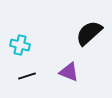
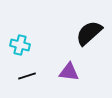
purple triangle: rotated 15 degrees counterclockwise
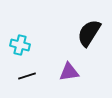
black semicircle: rotated 16 degrees counterclockwise
purple triangle: rotated 15 degrees counterclockwise
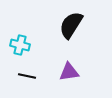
black semicircle: moved 18 px left, 8 px up
black line: rotated 30 degrees clockwise
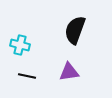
black semicircle: moved 4 px right, 5 px down; rotated 12 degrees counterclockwise
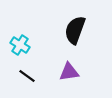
cyan cross: rotated 18 degrees clockwise
black line: rotated 24 degrees clockwise
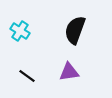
cyan cross: moved 14 px up
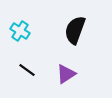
purple triangle: moved 3 px left, 2 px down; rotated 25 degrees counterclockwise
black line: moved 6 px up
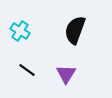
purple triangle: rotated 25 degrees counterclockwise
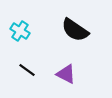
black semicircle: rotated 76 degrees counterclockwise
purple triangle: rotated 35 degrees counterclockwise
